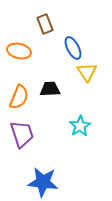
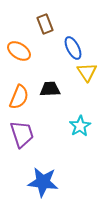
orange ellipse: rotated 20 degrees clockwise
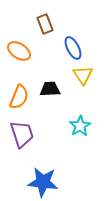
yellow triangle: moved 4 px left, 3 px down
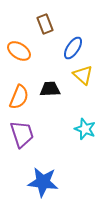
blue ellipse: rotated 60 degrees clockwise
yellow triangle: rotated 15 degrees counterclockwise
cyan star: moved 5 px right, 3 px down; rotated 20 degrees counterclockwise
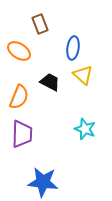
brown rectangle: moved 5 px left
blue ellipse: rotated 25 degrees counterclockwise
black trapezoid: moved 7 px up; rotated 30 degrees clockwise
purple trapezoid: rotated 20 degrees clockwise
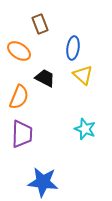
black trapezoid: moved 5 px left, 4 px up
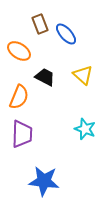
blue ellipse: moved 7 px left, 14 px up; rotated 50 degrees counterclockwise
black trapezoid: moved 1 px up
blue star: moved 1 px right, 1 px up
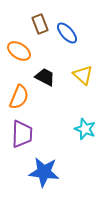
blue ellipse: moved 1 px right, 1 px up
blue star: moved 9 px up
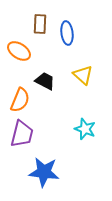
brown rectangle: rotated 24 degrees clockwise
blue ellipse: rotated 35 degrees clockwise
black trapezoid: moved 4 px down
orange semicircle: moved 1 px right, 3 px down
purple trapezoid: rotated 12 degrees clockwise
